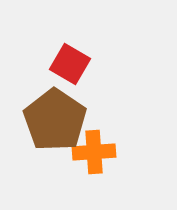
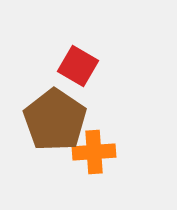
red square: moved 8 px right, 2 px down
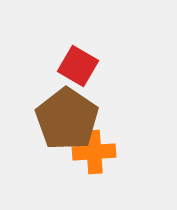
brown pentagon: moved 12 px right, 1 px up
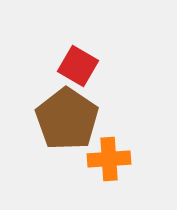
orange cross: moved 15 px right, 7 px down
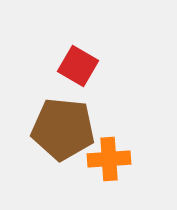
brown pentagon: moved 4 px left, 10 px down; rotated 28 degrees counterclockwise
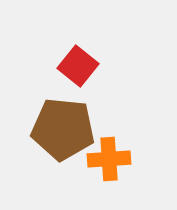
red square: rotated 9 degrees clockwise
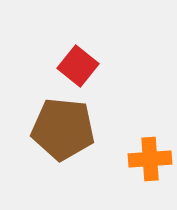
orange cross: moved 41 px right
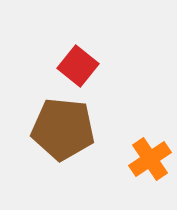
orange cross: rotated 30 degrees counterclockwise
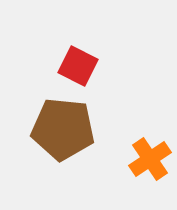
red square: rotated 12 degrees counterclockwise
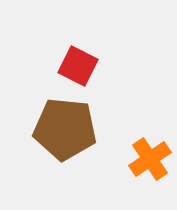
brown pentagon: moved 2 px right
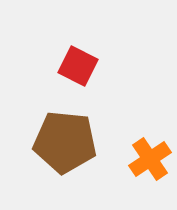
brown pentagon: moved 13 px down
